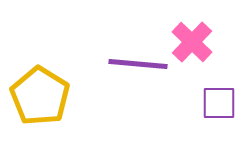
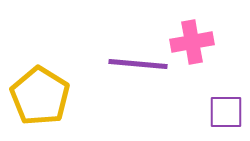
pink cross: rotated 36 degrees clockwise
purple square: moved 7 px right, 9 px down
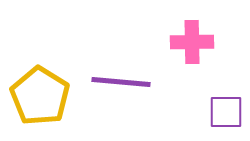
pink cross: rotated 9 degrees clockwise
purple line: moved 17 px left, 18 px down
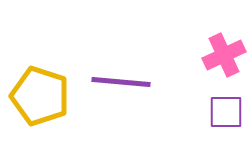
pink cross: moved 32 px right, 13 px down; rotated 24 degrees counterclockwise
yellow pentagon: rotated 14 degrees counterclockwise
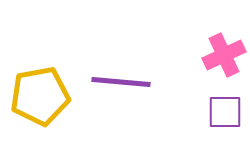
yellow pentagon: rotated 28 degrees counterclockwise
purple square: moved 1 px left
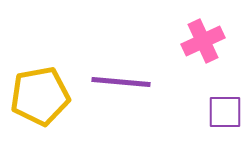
pink cross: moved 21 px left, 14 px up
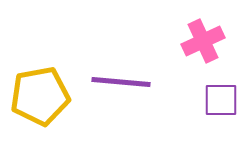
purple square: moved 4 px left, 12 px up
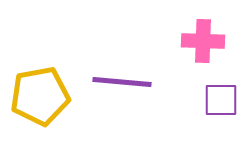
pink cross: rotated 27 degrees clockwise
purple line: moved 1 px right
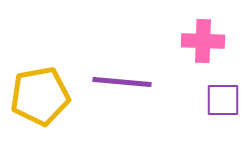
purple square: moved 2 px right
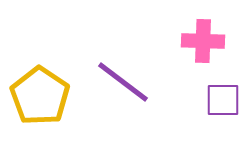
purple line: moved 1 px right; rotated 32 degrees clockwise
yellow pentagon: rotated 28 degrees counterclockwise
